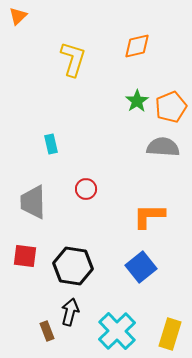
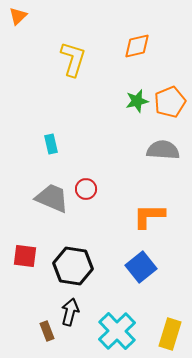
green star: rotated 20 degrees clockwise
orange pentagon: moved 1 px left, 5 px up
gray semicircle: moved 3 px down
gray trapezoid: moved 19 px right, 4 px up; rotated 114 degrees clockwise
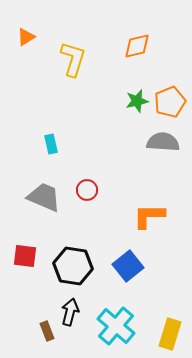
orange triangle: moved 8 px right, 21 px down; rotated 12 degrees clockwise
gray semicircle: moved 8 px up
red circle: moved 1 px right, 1 px down
gray trapezoid: moved 8 px left, 1 px up
blue square: moved 13 px left, 1 px up
cyan cross: moved 1 px left, 5 px up; rotated 6 degrees counterclockwise
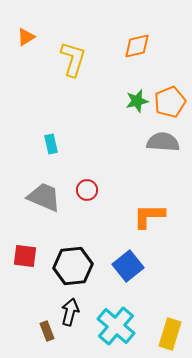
black hexagon: rotated 15 degrees counterclockwise
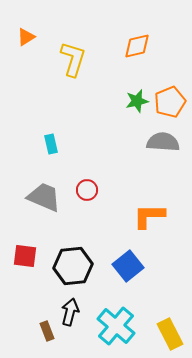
yellow rectangle: rotated 44 degrees counterclockwise
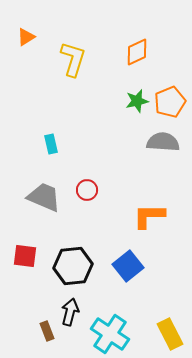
orange diamond: moved 6 px down; rotated 12 degrees counterclockwise
cyan cross: moved 6 px left, 8 px down; rotated 6 degrees counterclockwise
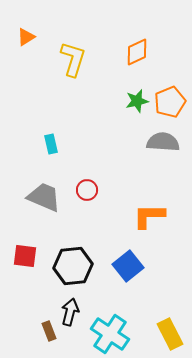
brown rectangle: moved 2 px right
